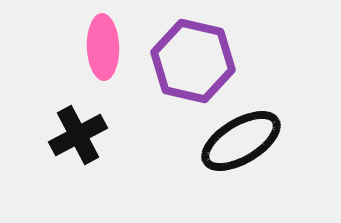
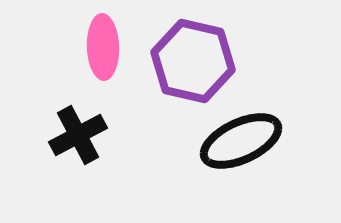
black ellipse: rotated 6 degrees clockwise
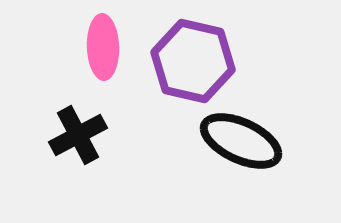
black ellipse: rotated 50 degrees clockwise
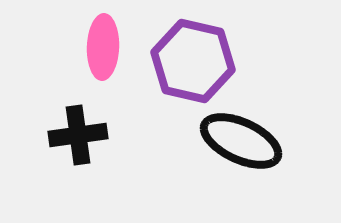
pink ellipse: rotated 4 degrees clockwise
black cross: rotated 20 degrees clockwise
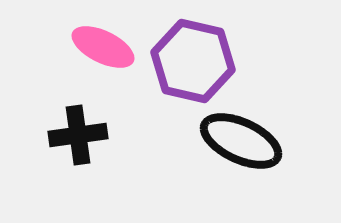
pink ellipse: rotated 66 degrees counterclockwise
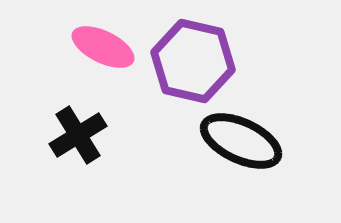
black cross: rotated 24 degrees counterclockwise
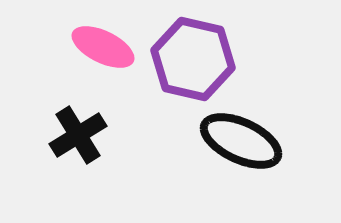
purple hexagon: moved 2 px up
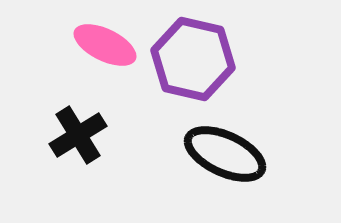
pink ellipse: moved 2 px right, 2 px up
black ellipse: moved 16 px left, 13 px down
